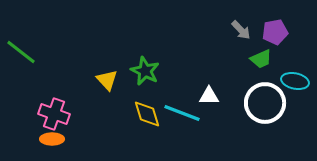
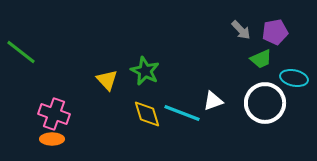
cyan ellipse: moved 1 px left, 3 px up
white triangle: moved 4 px right, 5 px down; rotated 20 degrees counterclockwise
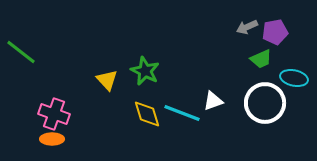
gray arrow: moved 6 px right, 3 px up; rotated 110 degrees clockwise
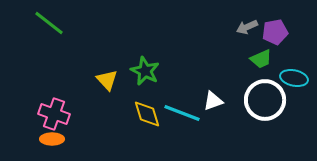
green line: moved 28 px right, 29 px up
white circle: moved 3 px up
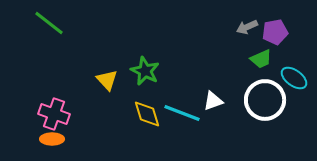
cyan ellipse: rotated 24 degrees clockwise
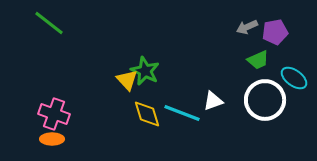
green trapezoid: moved 3 px left, 1 px down
yellow triangle: moved 20 px right
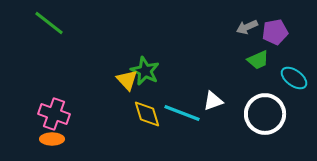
white circle: moved 14 px down
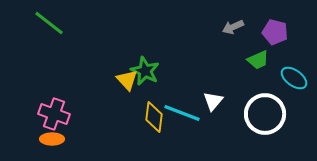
gray arrow: moved 14 px left
purple pentagon: rotated 25 degrees clockwise
white triangle: rotated 30 degrees counterclockwise
yellow diamond: moved 7 px right, 3 px down; rotated 24 degrees clockwise
